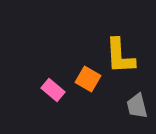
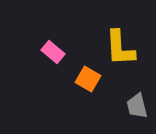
yellow L-shape: moved 8 px up
pink rectangle: moved 38 px up
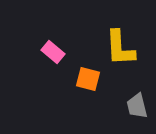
orange square: rotated 15 degrees counterclockwise
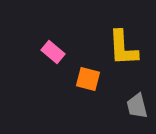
yellow L-shape: moved 3 px right
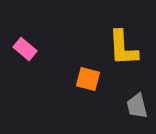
pink rectangle: moved 28 px left, 3 px up
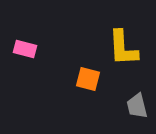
pink rectangle: rotated 25 degrees counterclockwise
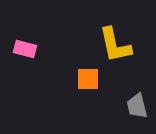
yellow L-shape: moved 8 px left, 3 px up; rotated 9 degrees counterclockwise
orange square: rotated 15 degrees counterclockwise
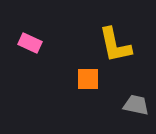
pink rectangle: moved 5 px right, 6 px up; rotated 10 degrees clockwise
gray trapezoid: moved 1 px left, 1 px up; rotated 116 degrees clockwise
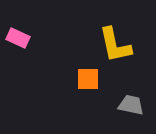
pink rectangle: moved 12 px left, 5 px up
gray trapezoid: moved 5 px left
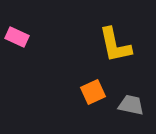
pink rectangle: moved 1 px left, 1 px up
orange square: moved 5 px right, 13 px down; rotated 25 degrees counterclockwise
